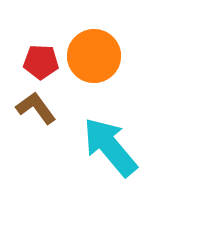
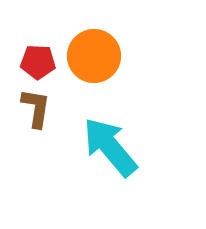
red pentagon: moved 3 px left
brown L-shape: rotated 45 degrees clockwise
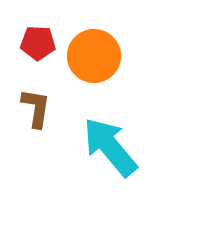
red pentagon: moved 19 px up
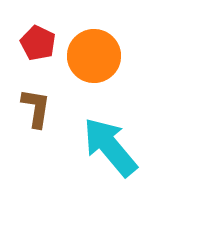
red pentagon: rotated 24 degrees clockwise
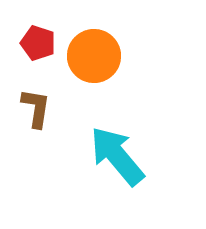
red pentagon: rotated 8 degrees counterclockwise
cyan arrow: moved 7 px right, 9 px down
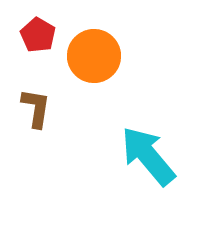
red pentagon: moved 8 px up; rotated 12 degrees clockwise
cyan arrow: moved 31 px right
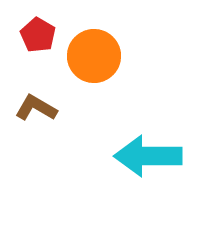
brown L-shape: rotated 69 degrees counterclockwise
cyan arrow: rotated 50 degrees counterclockwise
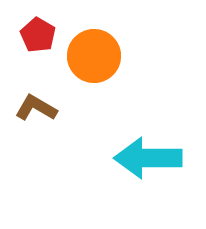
cyan arrow: moved 2 px down
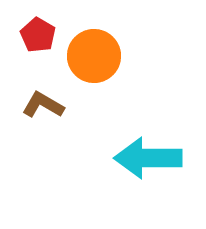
brown L-shape: moved 7 px right, 3 px up
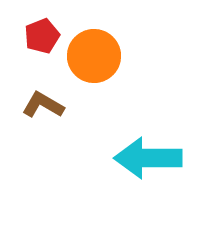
red pentagon: moved 4 px right, 1 px down; rotated 20 degrees clockwise
